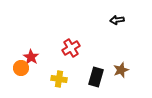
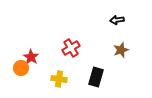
brown star: moved 20 px up
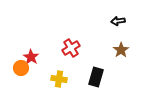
black arrow: moved 1 px right, 1 px down
brown star: rotated 14 degrees counterclockwise
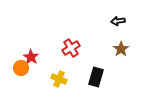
brown star: moved 1 px up
yellow cross: rotated 14 degrees clockwise
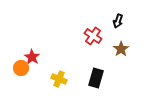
black arrow: rotated 64 degrees counterclockwise
red cross: moved 22 px right, 12 px up; rotated 24 degrees counterclockwise
red star: moved 1 px right
black rectangle: moved 1 px down
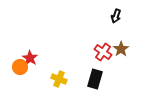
black arrow: moved 2 px left, 5 px up
red cross: moved 10 px right, 16 px down
red star: moved 2 px left, 1 px down
orange circle: moved 1 px left, 1 px up
black rectangle: moved 1 px left, 1 px down
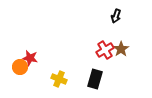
red cross: moved 2 px right, 2 px up; rotated 24 degrees clockwise
red star: rotated 21 degrees counterclockwise
